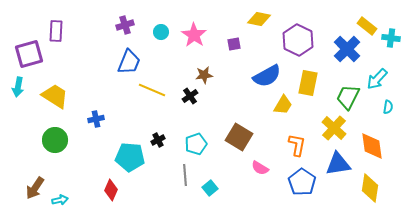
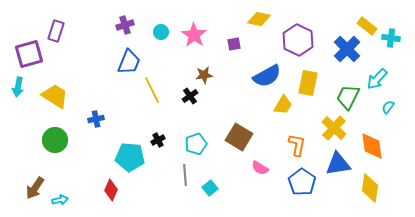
purple rectangle at (56, 31): rotated 15 degrees clockwise
yellow line at (152, 90): rotated 40 degrees clockwise
cyan semicircle at (388, 107): rotated 152 degrees counterclockwise
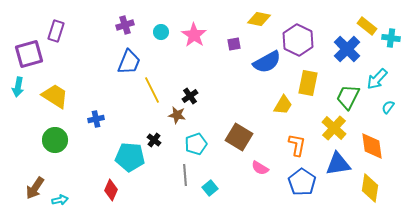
brown star at (204, 75): moved 27 px left, 40 px down; rotated 18 degrees clockwise
blue semicircle at (267, 76): moved 14 px up
black cross at (158, 140): moved 4 px left; rotated 24 degrees counterclockwise
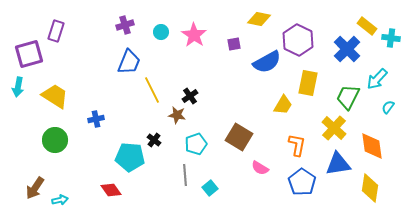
red diamond at (111, 190): rotated 60 degrees counterclockwise
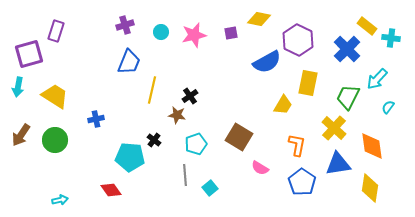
pink star at (194, 35): rotated 25 degrees clockwise
purple square at (234, 44): moved 3 px left, 11 px up
yellow line at (152, 90): rotated 40 degrees clockwise
brown arrow at (35, 188): moved 14 px left, 53 px up
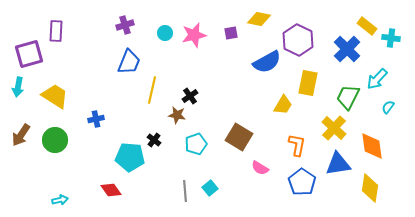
purple rectangle at (56, 31): rotated 15 degrees counterclockwise
cyan circle at (161, 32): moved 4 px right, 1 px down
gray line at (185, 175): moved 16 px down
